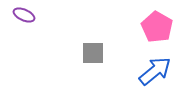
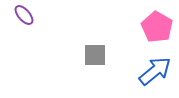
purple ellipse: rotated 25 degrees clockwise
gray square: moved 2 px right, 2 px down
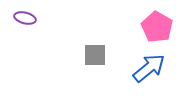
purple ellipse: moved 1 px right, 3 px down; rotated 35 degrees counterclockwise
blue arrow: moved 6 px left, 3 px up
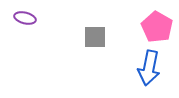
gray square: moved 18 px up
blue arrow: rotated 140 degrees clockwise
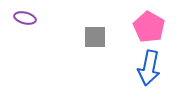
pink pentagon: moved 8 px left
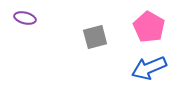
gray square: rotated 15 degrees counterclockwise
blue arrow: rotated 56 degrees clockwise
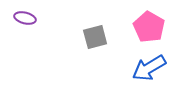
blue arrow: rotated 8 degrees counterclockwise
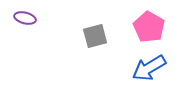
gray square: moved 1 px up
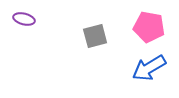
purple ellipse: moved 1 px left, 1 px down
pink pentagon: rotated 20 degrees counterclockwise
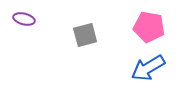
gray square: moved 10 px left, 1 px up
blue arrow: moved 1 px left
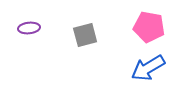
purple ellipse: moved 5 px right, 9 px down; rotated 20 degrees counterclockwise
